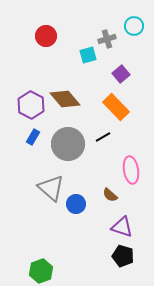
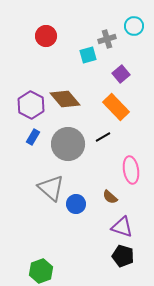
brown semicircle: moved 2 px down
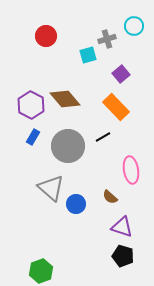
gray circle: moved 2 px down
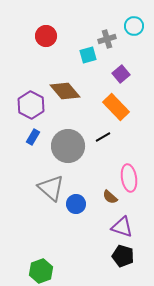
brown diamond: moved 8 px up
pink ellipse: moved 2 px left, 8 px down
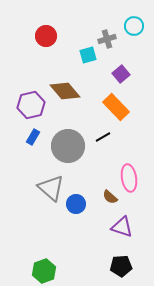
purple hexagon: rotated 20 degrees clockwise
black pentagon: moved 2 px left, 10 px down; rotated 20 degrees counterclockwise
green hexagon: moved 3 px right
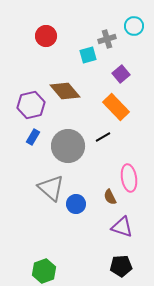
brown semicircle: rotated 21 degrees clockwise
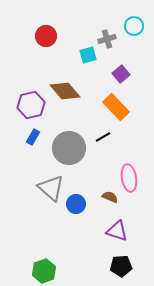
gray circle: moved 1 px right, 2 px down
brown semicircle: rotated 140 degrees clockwise
purple triangle: moved 5 px left, 4 px down
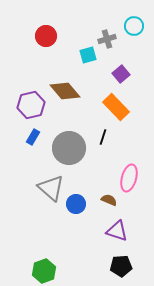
black line: rotated 42 degrees counterclockwise
pink ellipse: rotated 24 degrees clockwise
brown semicircle: moved 1 px left, 3 px down
